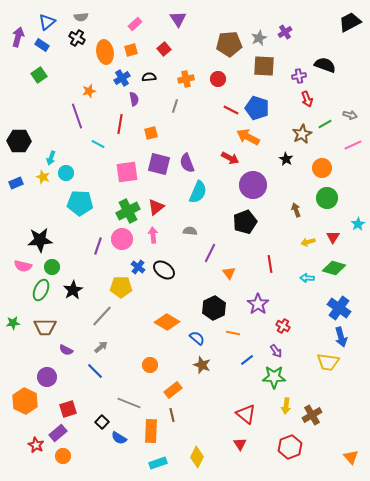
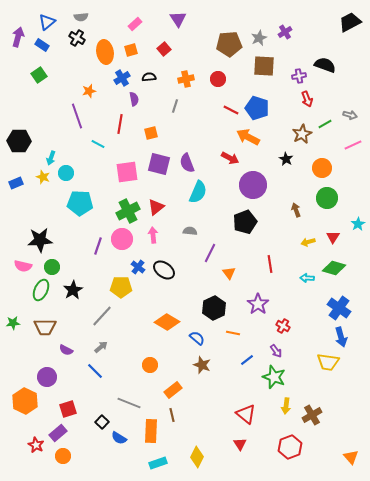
green star at (274, 377): rotated 20 degrees clockwise
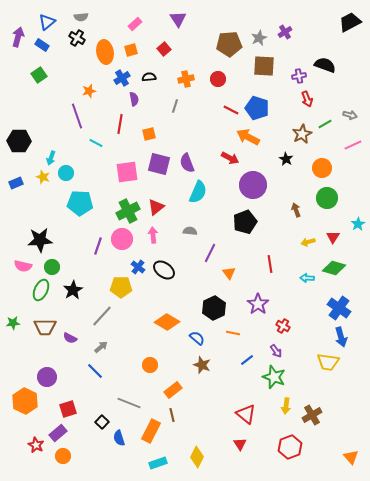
orange square at (151, 133): moved 2 px left, 1 px down
cyan line at (98, 144): moved 2 px left, 1 px up
purple semicircle at (66, 350): moved 4 px right, 12 px up
orange rectangle at (151, 431): rotated 25 degrees clockwise
blue semicircle at (119, 438): rotated 42 degrees clockwise
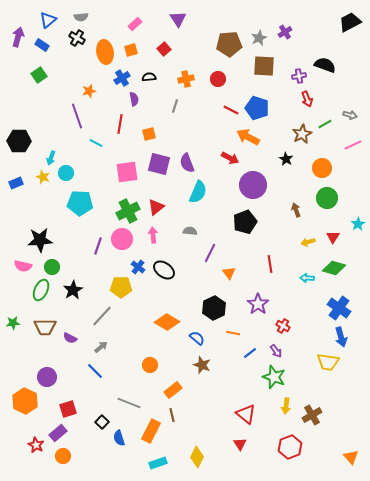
blue triangle at (47, 22): moved 1 px right, 2 px up
blue line at (247, 360): moved 3 px right, 7 px up
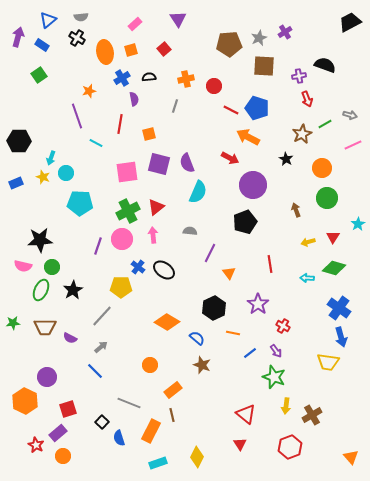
red circle at (218, 79): moved 4 px left, 7 px down
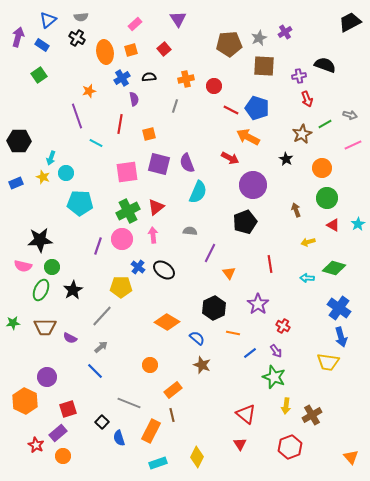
red triangle at (333, 237): moved 12 px up; rotated 32 degrees counterclockwise
